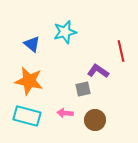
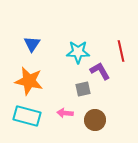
cyan star: moved 13 px right, 20 px down; rotated 15 degrees clockwise
blue triangle: rotated 24 degrees clockwise
purple L-shape: moved 2 px right; rotated 25 degrees clockwise
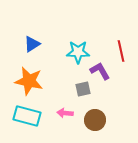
blue triangle: rotated 24 degrees clockwise
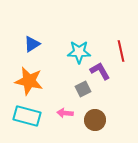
cyan star: moved 1 px right
gray square: rotated 14 degrees counterclockwise
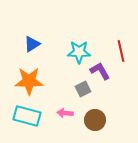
orange star: rotated 12 degrees counterclockwise
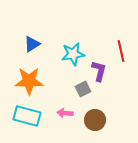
cyan star: moved 6 px left, 2 px down; rotated 10 degrees counterclockwise
purple L-shape: moved 1 px left; rotated 45 degrees clockwise
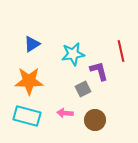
purple L-shape: rotated 30 degrees counterclockwise
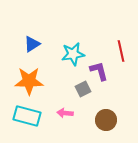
brown circle: moved 11 px right
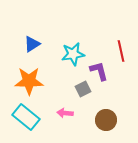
cyan rectangle: moved 1 px left, 1 px down; rotated 24 degrees clockwise
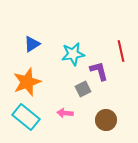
orange star: moved 2 px left, 1 px down; rotated 20 degrees counterclockwise
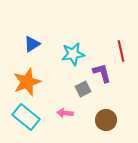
purple L-shape: moved 3 px right, 2 px down
